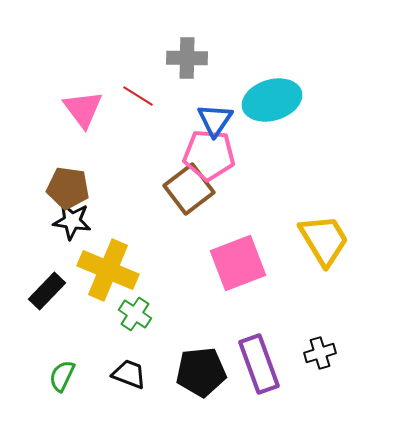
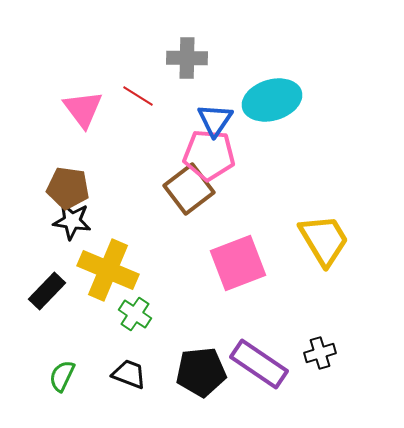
purple rectangle: rotated 36 degrees counterclockwise
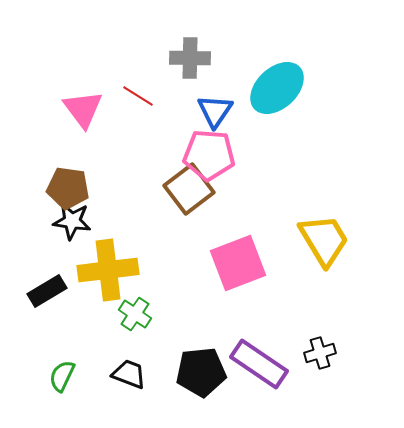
gray cross: moved 3 px right
cyan ellipse: moved 5 px right, 12 px up; rotated 26 degrees counterclockwise
blue triangle: moved 9 px up
yellow cross: rotated 30 degrees counterclockwise
black rectangle: rotated 15 degrees clockwise
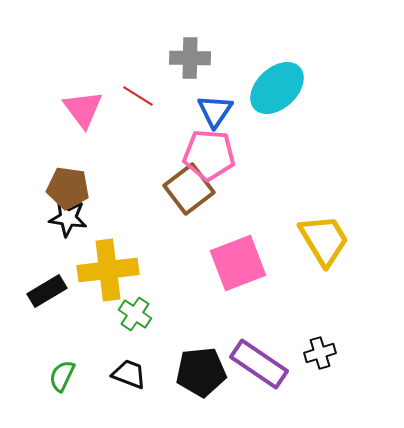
black star: moved 4 px left, 3 px up
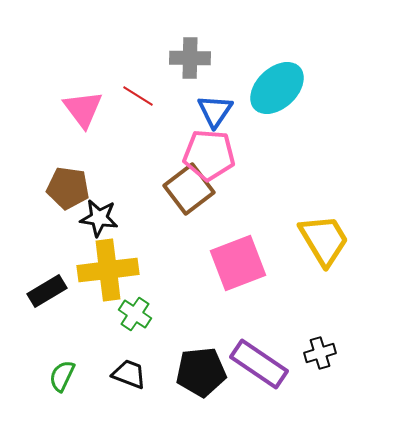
black star: moved 31 px right
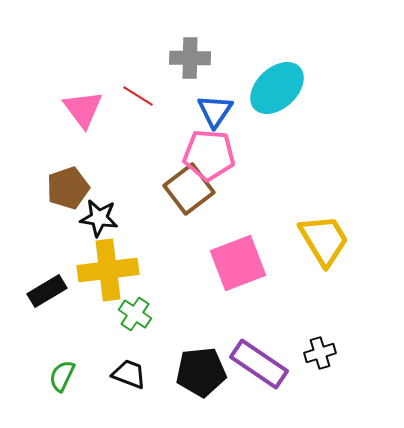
brown pentagon: rotated 27 degrees counterclockwise
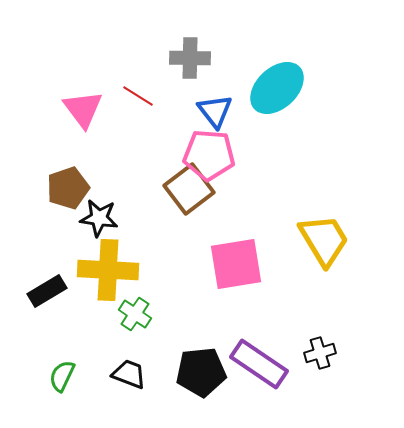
blue triangle: rotated 12 degrees counterclockwise
pink square: moved 2 px left, 1 px down; rotated 12 degrees clockwise
yellow cross: rotated 10 degrees clockwise
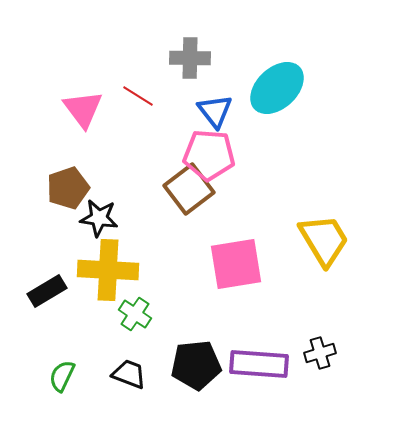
purple rectangle: rotated 30 degrees counterclockwise
black pentagon: moved 5 px left, 7 px up
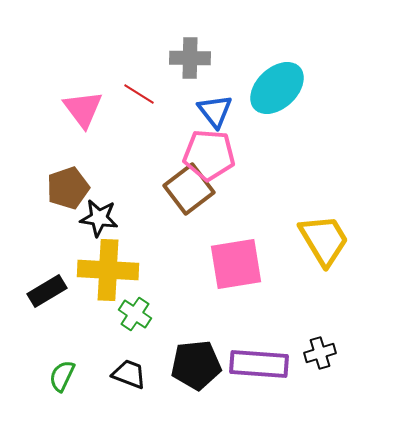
red line: moved 1 px right, 2 px up
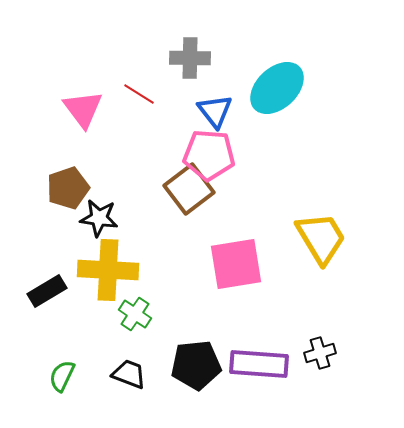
yellow trapezoid: moved 3 px left, 2 px up
